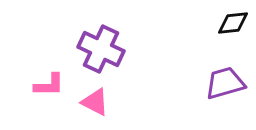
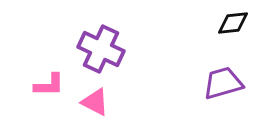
purple trapezoid: moved 2 px left
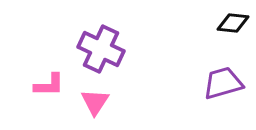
black diamond: rotated 12 degrees clockwise
pink triangle: rotated 36 degrees clockwise
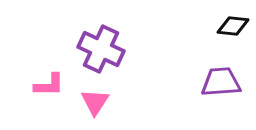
black diamond: moved 3 px down
purple trapezoid: moved 2 px left, 1 px up; rotated 12 degrees clockwise
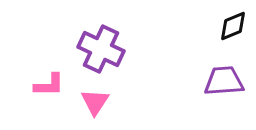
black diamond: rotated 28 degrees counterclockwise
purple trapezoid: moved 3 px right, 1 px up
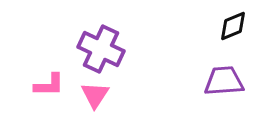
pink triangle: moved 7 px up
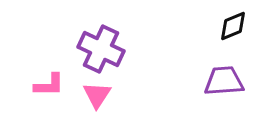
pink triangle: moved 2 px right
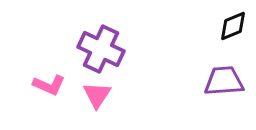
pink L-shape: rotated 24 degrees clockwise
